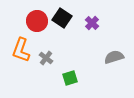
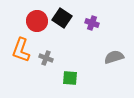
purple cross: rotated 24 degrees counterclockwise
gray cross: rotated 16 degrees counterclockwise
green square: rotated 21 degrees clockwise
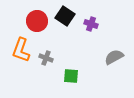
black square: moved 3 px right, 2 px up
purple cross: moved 1 px left, 1 px down
gray semicircle: rotated 12 degrees counterclockwise
green square: moved 1 px right, 2 px up
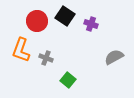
green square: moved 3 px left, 4 px down; rotated 35 degrees clockwise
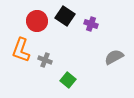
gray cross: moved 1 px left, 2 px down
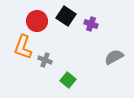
black square: moved 1 px right
orange L-shape: moved 2 px right, 3 px up
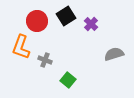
black square: rotated 24 degrees clockwise
purple cross: rotated 24 degrees clockwise
orange L-shape: moved 2 px left
gray semicircle: moved 3 px up; rotated 12 degrees clockwise
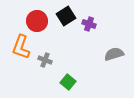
purple cross: moved 2 px left; rotated 24 degrees counterclockwise
green square: moved 2 px down
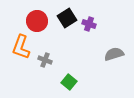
black square: moved 1 px right, 2 px down
green square: moved 1 px right
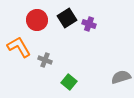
red circle: moved 1 px up
orange L-shape: moved 2 px left; rotated 130 degrees clockwise
gray semicircle: moved 7 px right, 23 px down
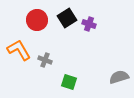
orange L-shape: moved 3 px down
gray semicircle: moved 2 px left
green square: rotated 21 degrees counterclockwise
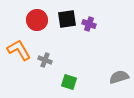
black square: moved 1 px down; rotated 24 degrees clockwise
